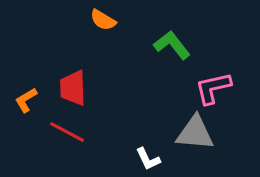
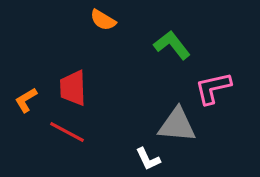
gray triangle: moved 18 px left, 8 px up
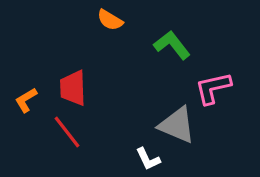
orange semicircle: moved 7 px right
gray triangle: rotated 18 degrees clockwise
red line: rotated 24 degrees clockwise
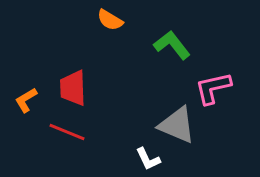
red line: rotated 30 degrees counterclockwise
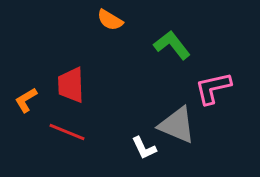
red trapezoid: moved 2 px left, 3 px up
white L-shape: moved 4 px left, 11 px up
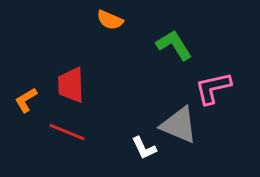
orange semicircle: rotated 8 degrees counterclockwise
green L-shape: moved 2 px right; rotated 6 degrees clockwise
gray triangle: moved 2 px right
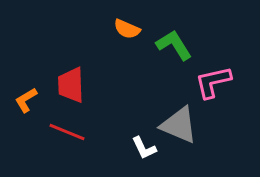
orange semicircle: moved 17 px right, 9 px down
pink L-shape: moved 6 px up
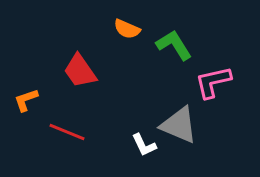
red trapezoid: moved 9 px right, 14 px up; rotated 33 degrees counterclockwise
orange L-shape: rotated 12 degrees clockwise
white L-shape: moved 3 px up
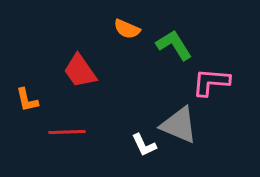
pink L-shape: moved 2 px left; rotated 18 degrees clockwise
orange L-shape: moved 1 px right; rotated 84 degrees counterclockwise
red line: rotated 24 degrees counterclockwise
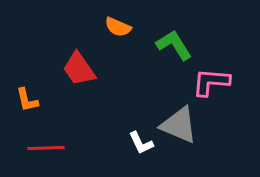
orange semicircle: moved 9 px left, 2 px up
red trapezoid: moved 1 px left, 2 px up
red line: moved 21 px left, 16 px down
white L-shape: moved 3 px left, 2 px up
